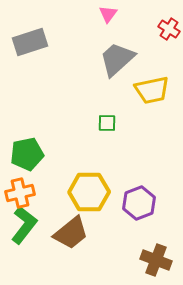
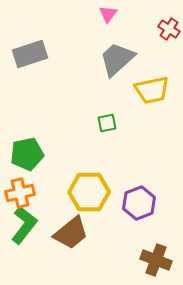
gray rectangle: moved 12 px down
green square: rotated 12 degrees counterclockwise
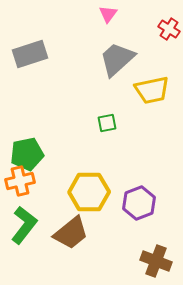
orange cross: moved 12 px up
brown cross: moved 1 px down
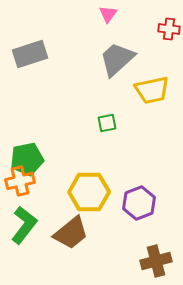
red cross: rotated 25 degrees counterclockwise
green pentagon: moved 5 px down
brown cross: rotated 36 degrees counterclockwise
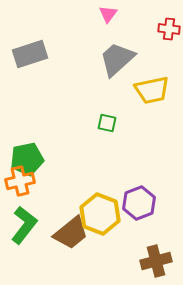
green square: rotated 24 degrees clockwise
yellow hexagon: moved 11 px right, 22 px down; rotated 21 degrees clockwise
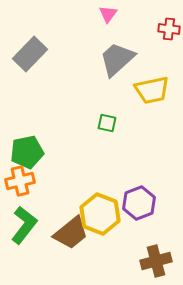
gray rectangle: rotated 28 degrees counterclockwise
green pentagon: moved 7 px up
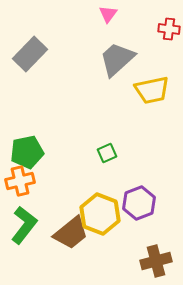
green square: moved 30 px down; rotated 36 degrees counterclockwise
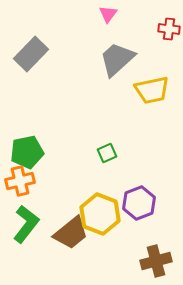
gray rectangle: moved 1 px right
green L-shape: moved 2 px right, 1 px up
